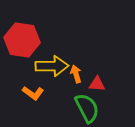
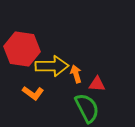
red hexagon: moved 9 px down
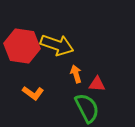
red hexagon: moved 3 px up
yellow arrow: moved 5 px right, 21 px up; rotated 20 degrees clockwise
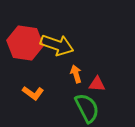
red hexagon: moved 3 px right, 3 px up
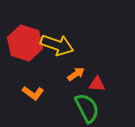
red hexagon: rotated 8 degrees clockwise
orange arrow: rotated 72 degrees clockwise
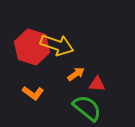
red hexagon: moved 7 px right, 4 px down
green semicircle: rotated 24 degrees counterclockwise
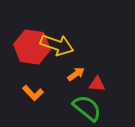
red hexagon: rotated 8 degrees counterclockwise
orange L-shape: rotated 10 degrees clockwise
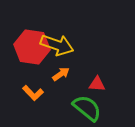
orange arrow: moved 15 px left
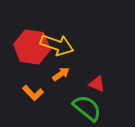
red triangle: rotated 18 degrees clockwise
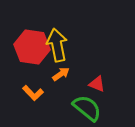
yellow arrow: rotated 120 degrees counterclockwise
